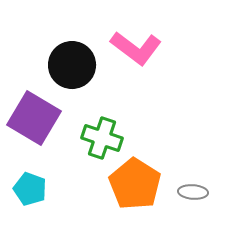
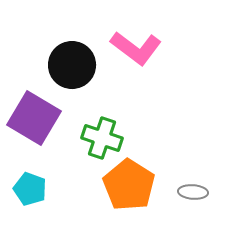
orange pentagon: moved 6 px left, 1 px down
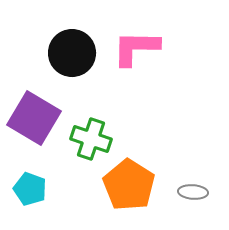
pink L-shape: rotated 144 degrees clockwise
black circle: moved 12 px up
green cross: moved 11 px left, 1 px down
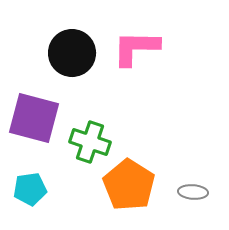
purple square: rotated 16 degrees counterclockwise
green cross: moved 1 px left, 3 px down
cyan pentagon: rotated 28 degrees counterclockwise
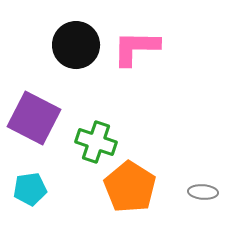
black circle: moved 4 px right, 8 px up
purple square: rotated 12 degrees clockwise
green cross: moved 6 px right
orange pentagon: moved 1 px right, 2 px down
gray ellipse: moved 10 px right
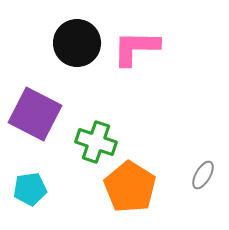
black circle: moved 1 px right, 2 px up
purple square: moved 1 px right, 4 px up
gray ellipse: moved 17 px up; rotated 64 degrees counterclockwise
